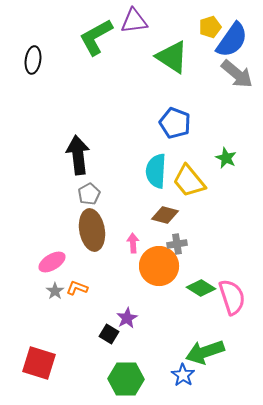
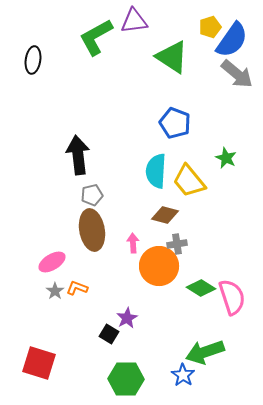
gray pentagon: moved 3 px right, 1 px down; rotated 15 degrees clockwise
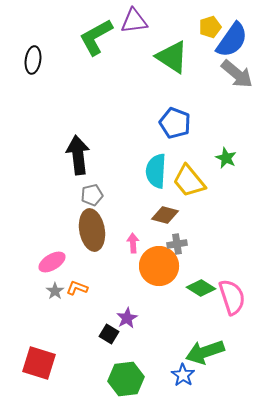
green hexagon: rotated 8 degrees counterclockwise
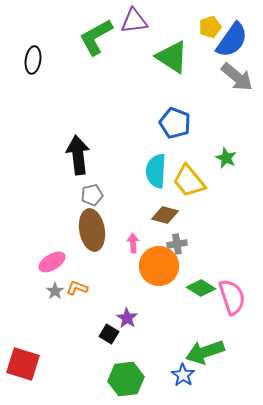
gray arrow: moved 3 px down
purple star: rotated 10 degrees counterclockwise
red square: moved 16 px left, 1 px down
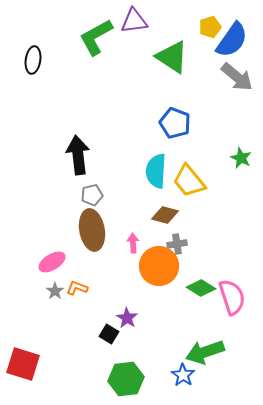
green star: moved 15 px right
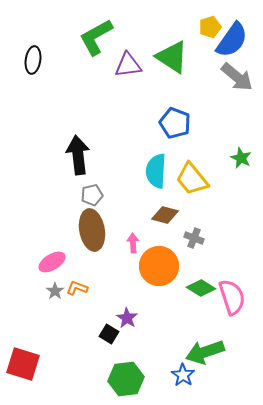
purple triangle: moved 6 px left, 44 px down
yellow trapezoid: moved 3 px right, 2 px up
gray cross: moved 17 px right, 6 px up; rotated 30 degrees clockwise
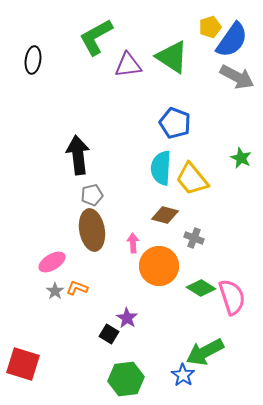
gray arrow: rotated 12 degrees counterclockwise
cyan semicircle: moved 5 px right, 3 px up
green arrow: rotated 9 degrees counterclockwise
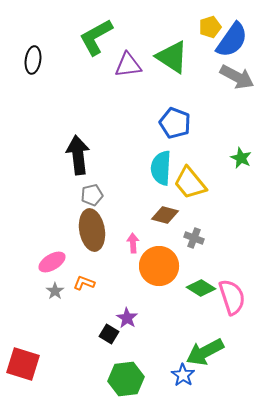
yellow trapezoid: moved 2 px left, 4 px down
orange L-shape: moved 7 px right, 5 px up
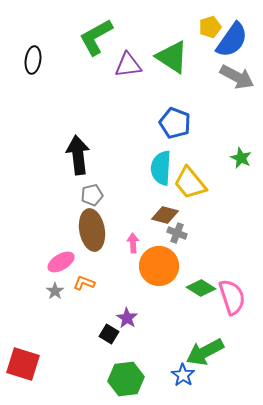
gray cross: moved 17 px left, 5 px up
pink ellipse: moved 9 px right
